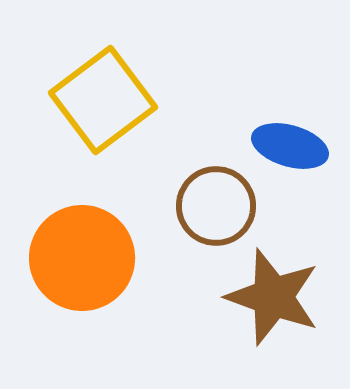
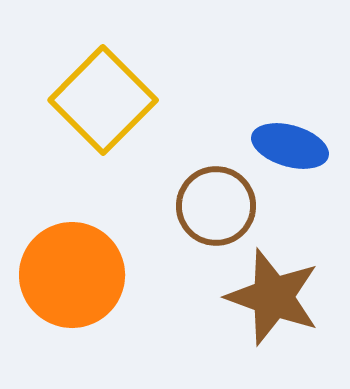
yellow square: rotated 8 degrees counterclockwise
orange circle: moved 10 px left, 17 px down
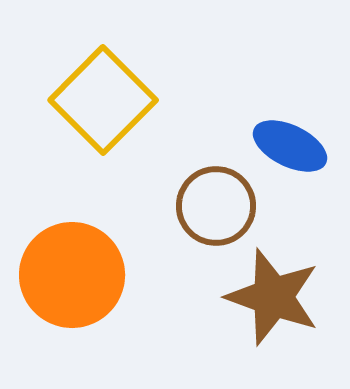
blue ellipse: rotated 10 degrees clockwise
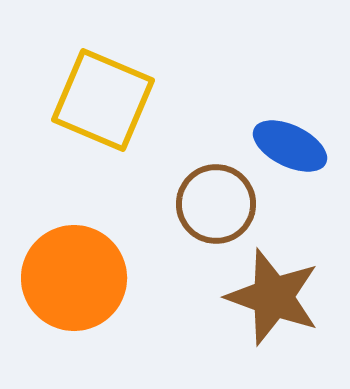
yellow square: rotated 22 degrees counterclockwise
brown circle: moved 2 px up
orange circle: moved 2 px right, 3 px down
